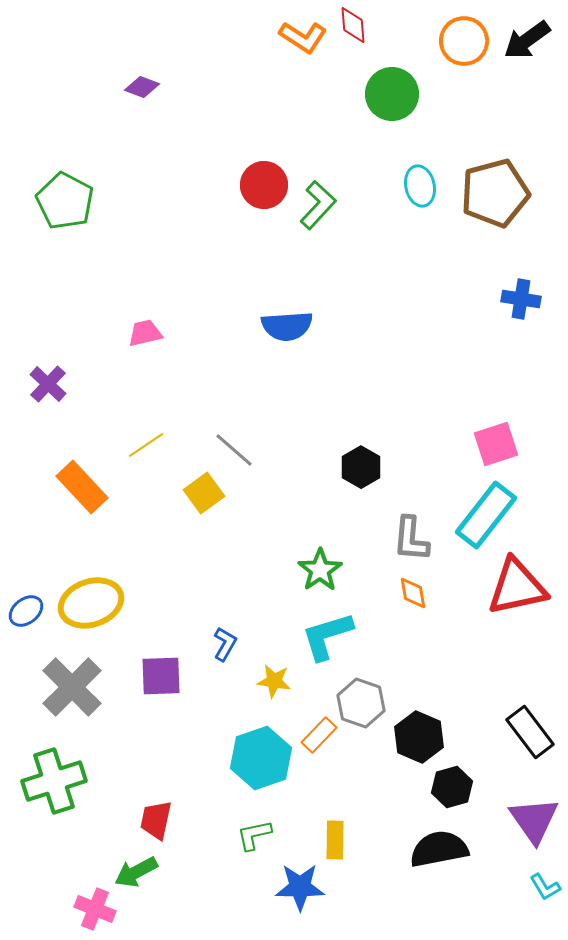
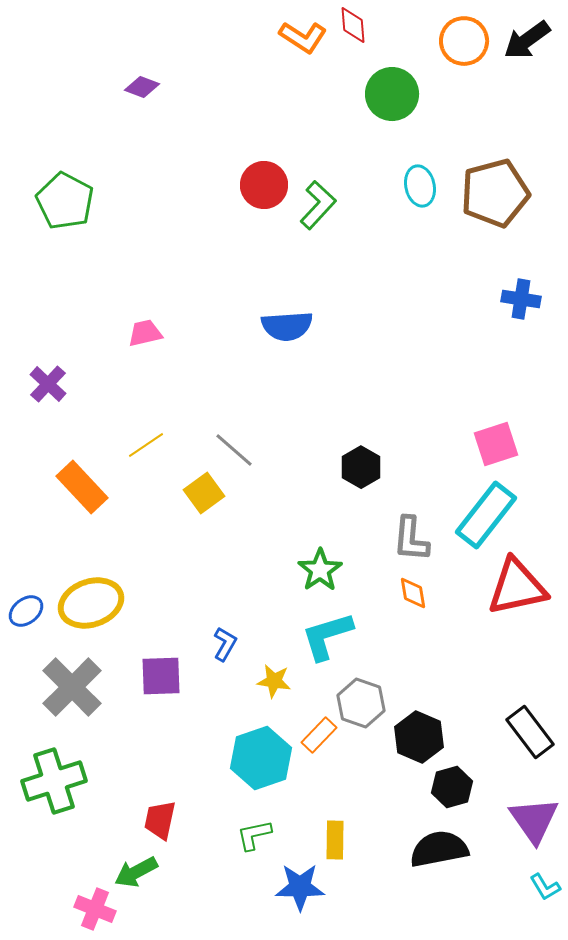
red trapezoid at (156, 820): moved 4 px right
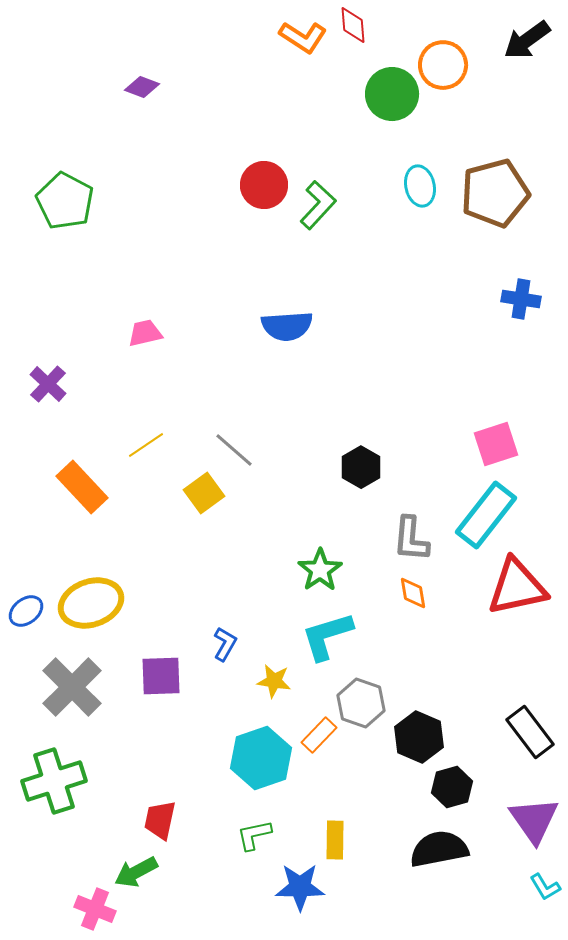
orange circle at (464, 41): moved 21 px left, 24 px down
